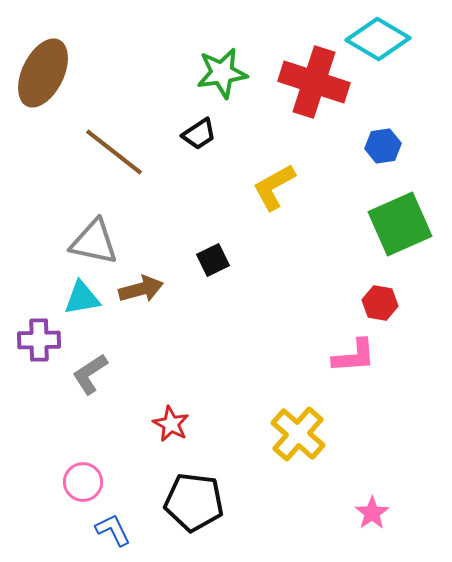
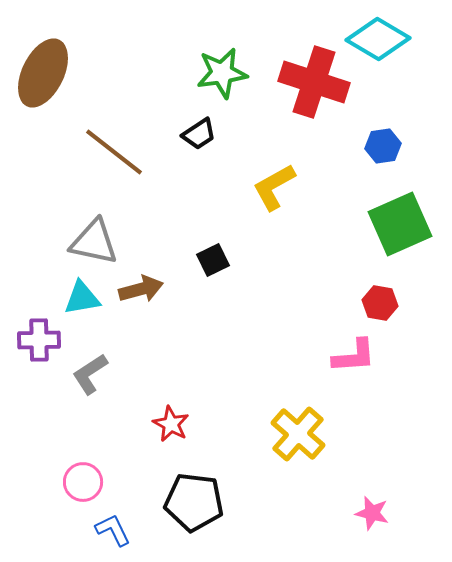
pink star: rotated 24 degrees counterclockwise
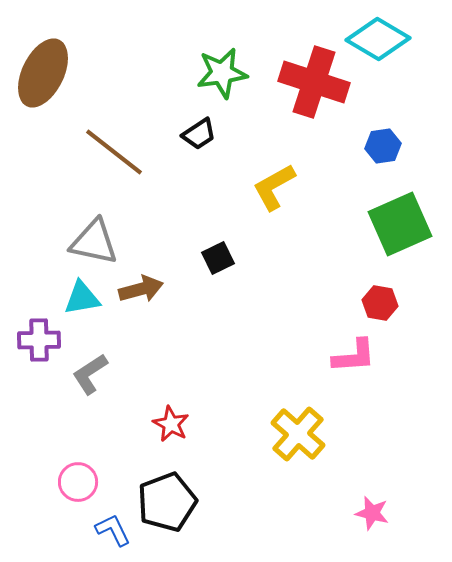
black square: moved 5 px right, 2 px up
pink circle: moved 5 px left
black pentagon: moved 27 px left; rotated 28 degrees counterclockwise
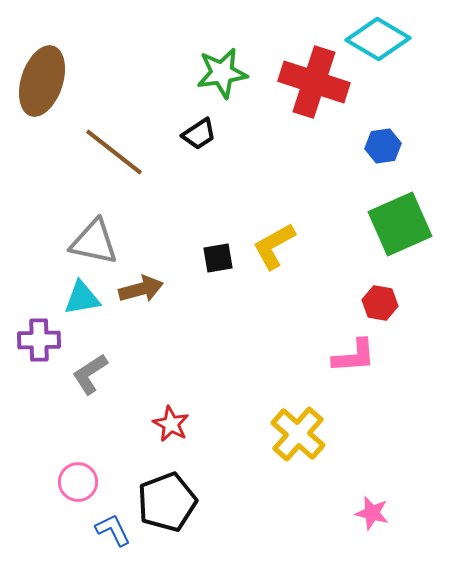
brown ellipse: moved 1 px left, 8 px down; rotated 8 degrees counterclockwise
yellow L-shape: moved 59 px down
black square: rotated 16 degrees clockwise
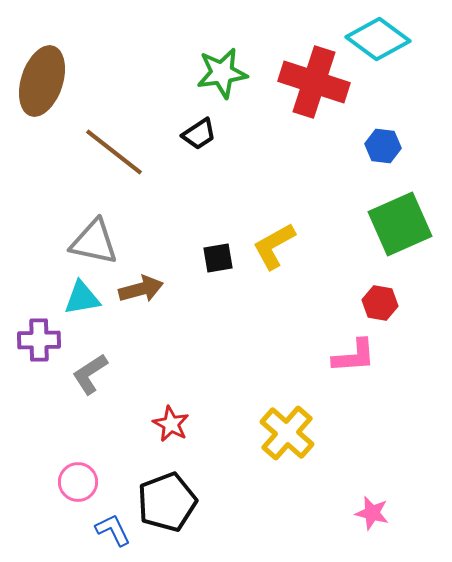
cyan diamond: rotated 6 degrees clockwise
blue hexagon: rotated 16 degrees clockwise
yellow cross: moved 11 px left, 1 px up
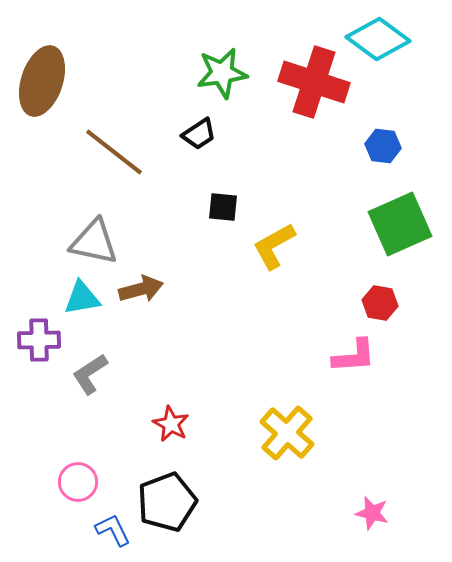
black square: moved 5 px right, 51 px up; rotated 16 degrees clockwise
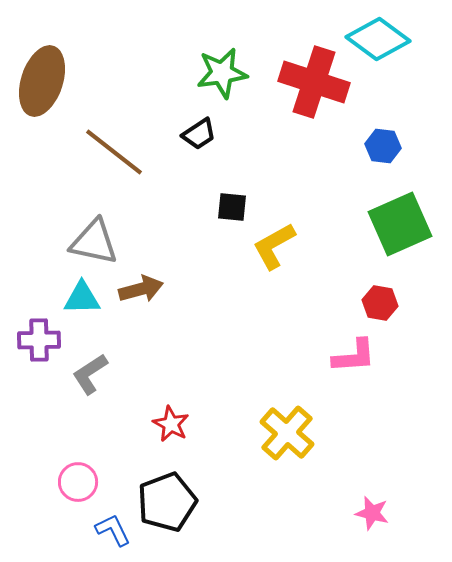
black square: moved 9 px right
cyan triangle: rotated 9 degrees clockwise
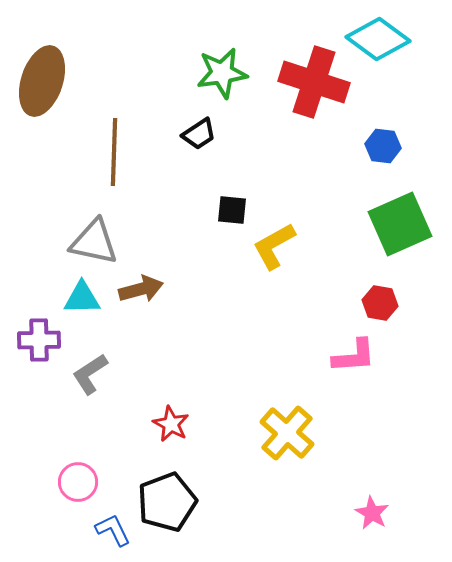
brown line: rotated 54 degrees clockwise
black square: moved 3 px down
pink star: rotated 16 degrees clockwise
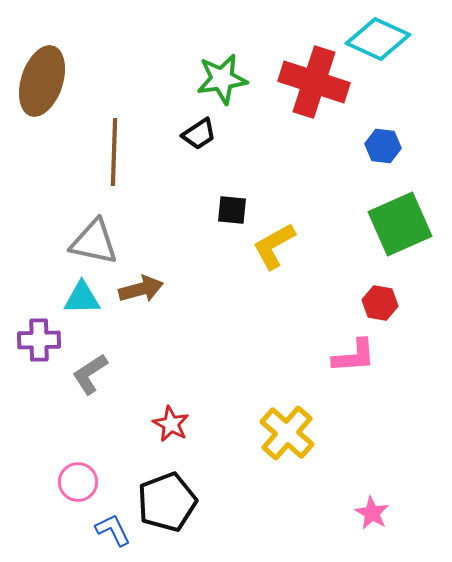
cyan diamond: rotated 12 degrees counterclockwise
green star: moved 6 px down
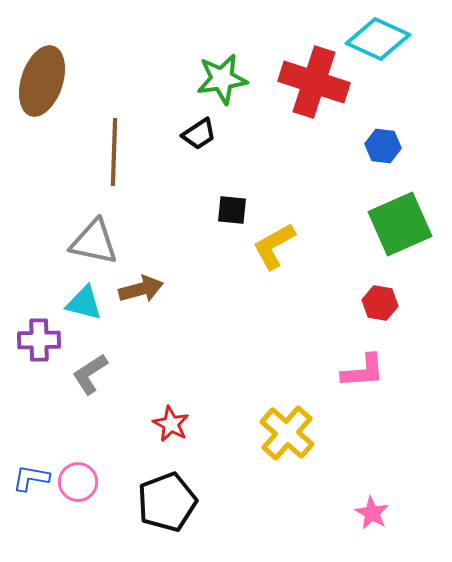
cyan triangle: moved 2 px right, 5 px down; rotated 15 degrees clockwise
pink L-shape: moved 9 px right, 15 px down
blue L-shape: moved 82 px left, 52 px up; rotated 54 degrees counterclockwise
